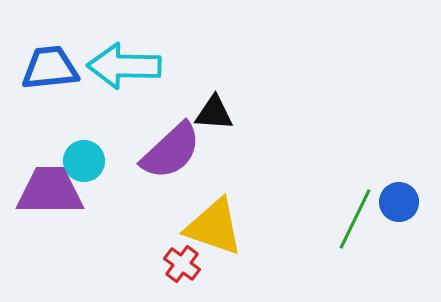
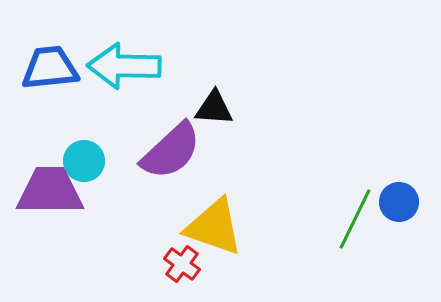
black triangle: moved 5 px up
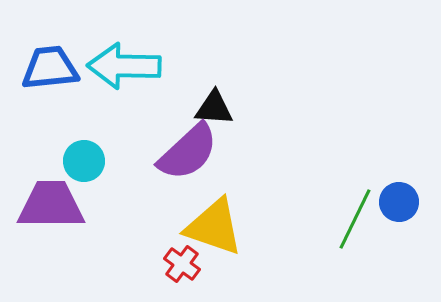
purple semicircle: moved 17 px right, 1 px down
purple trapezoid: moved 1 px right, 14 px down
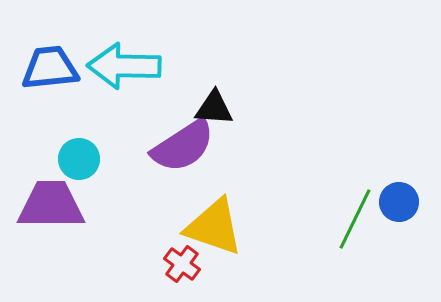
purple semicircle: moved 5 px left, 6 px up; rotated 10 degrees clockwise
cyan circle: moved 5 px left, 2 px up
